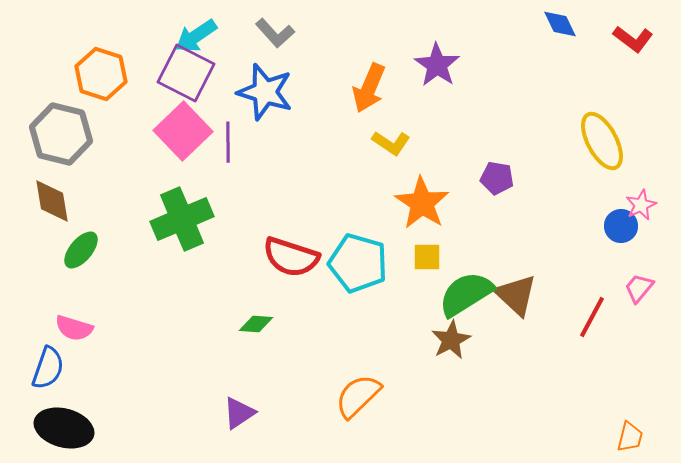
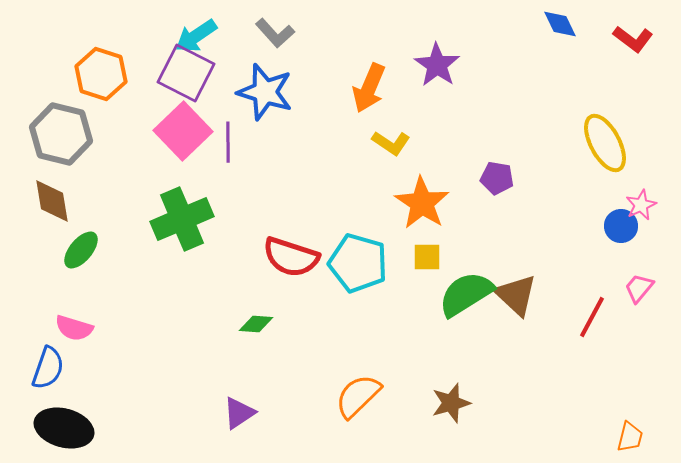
yellow ellipse: moved 3 px right, 2 px down
brown star: moved 63 px down; rotated 12 degrees clockwise
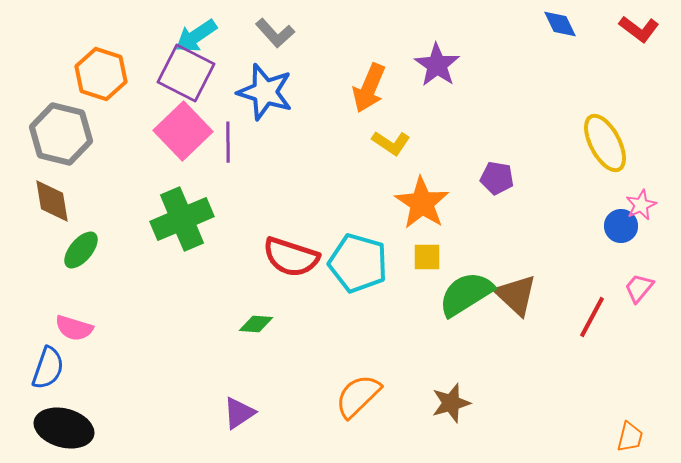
red L-shape: moved 6 px right, 10 px up
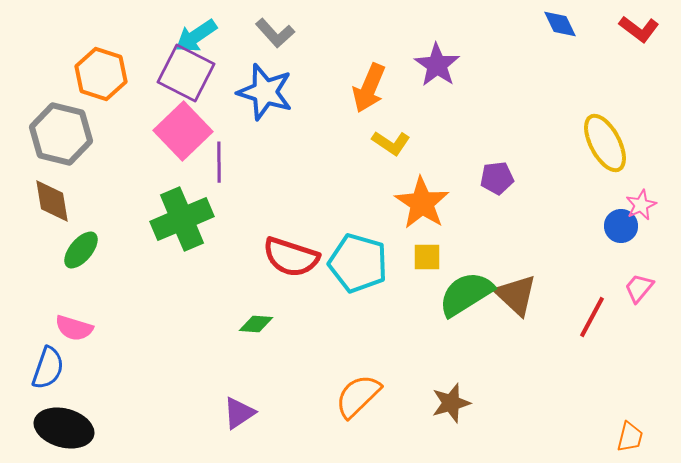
purple line: moved 9 px left, 20 px down
purple pentagon: rotated 16 degrees counterclockwise
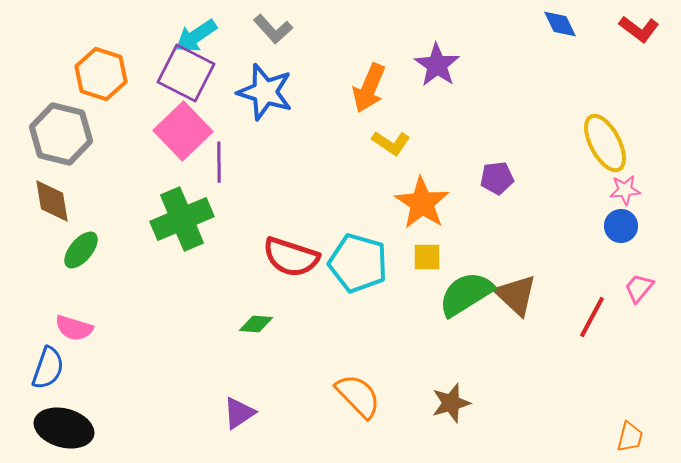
gray L-shape: moved 2 px left, 4 px up
pink star: moved 16 px left, 15 px up; rotated 20 degrees clockwise
orange semicircle: rotated 90 degrees clockwise
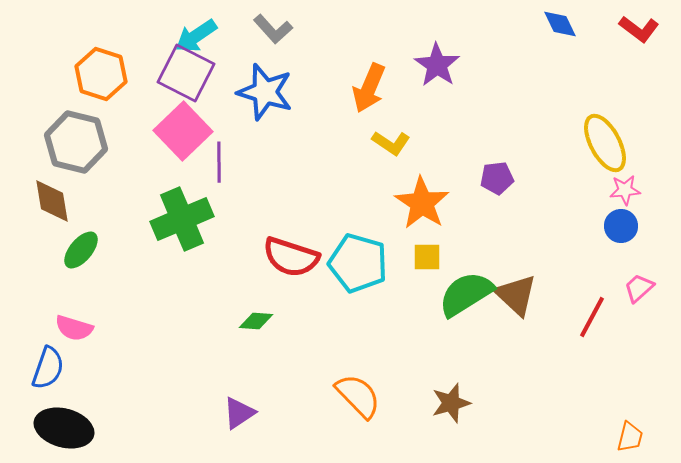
gray hexagon: moved 15 px right, 8 px down
pink trapezoid: rotated 8 degrees clockwise
green diamond: moved 3 px up
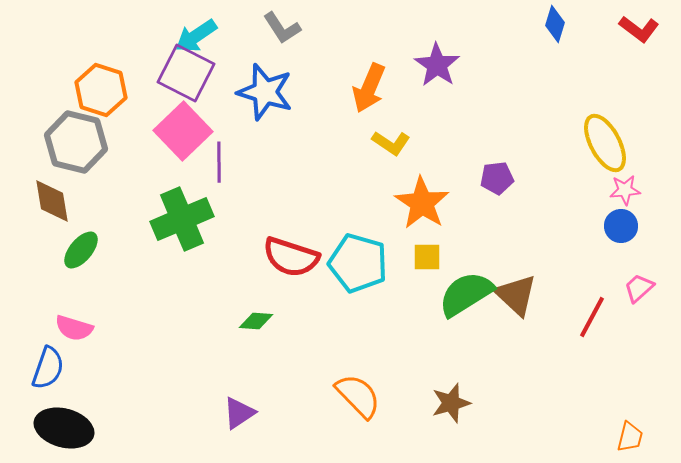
blue diamond: moved 5 px left; rotated 42 degrees clockwise
gray L-shape: moved 9 px right, 1 px up; rotated 9 degrees clockwise
orange hexagon: moved 16 px down
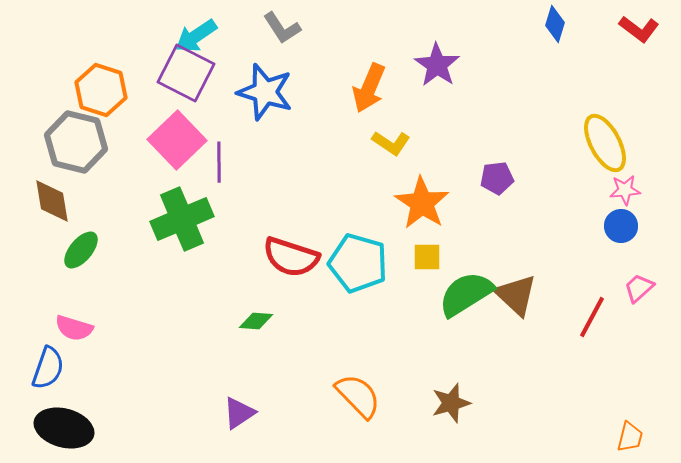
pink square: moved 6 px left, 9 px down
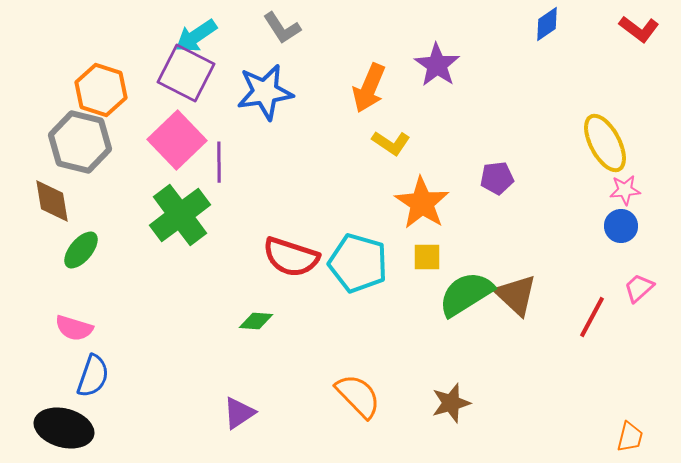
blue diamond: moved 8 px left; rotated 39 degrees clockwise
blue star: rotated 26 degrees counterclockwise
gray hexagon: moved 4 px right
green cross: moved 2 px left, 4 px up; rotated 14 degrees counterclockwise
blue semicircle: moved 45 px right, 8 px down
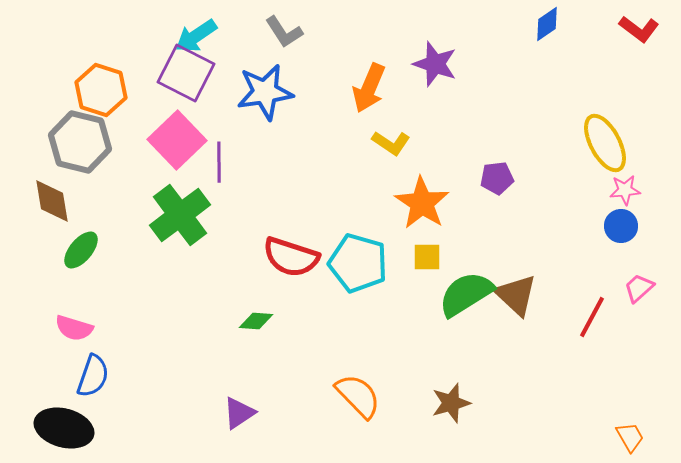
gray L-shape: moved 2 px right, 4 px down
purple star: moved 2 px left, 1 px up; rotated 15 degrees counterclockwise
orange trapezoid: rotated 44 degrees counterclockwise
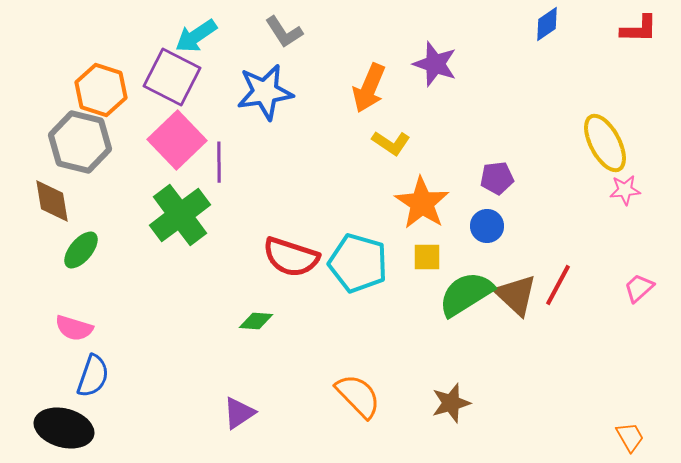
red L-shape: rotated 36 degrees counterclockwise
purple square: moved 14 px left, 4 px down
blue circle: moved 134 px left
red line: moved 34 px left, 32 px up
